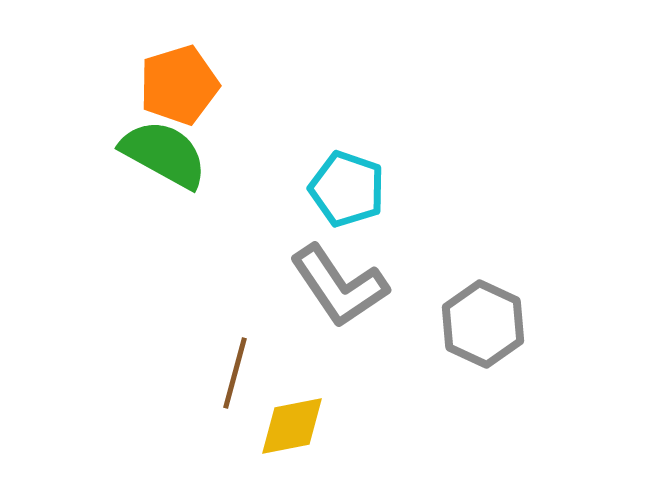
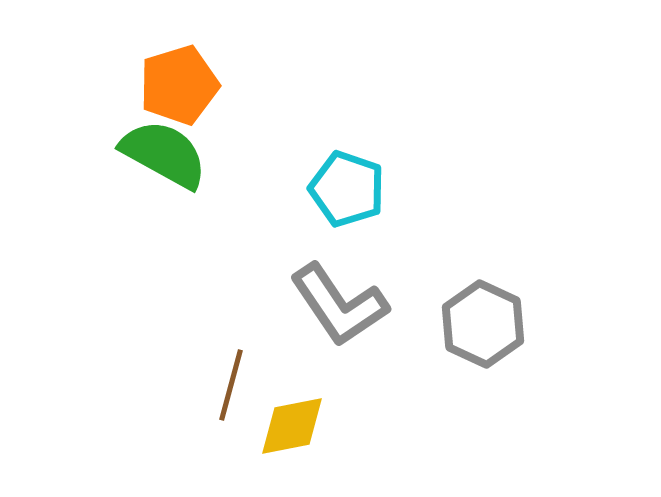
gray L-shape: moved 19 px down
brown line: moved 4 px left, 12 px down
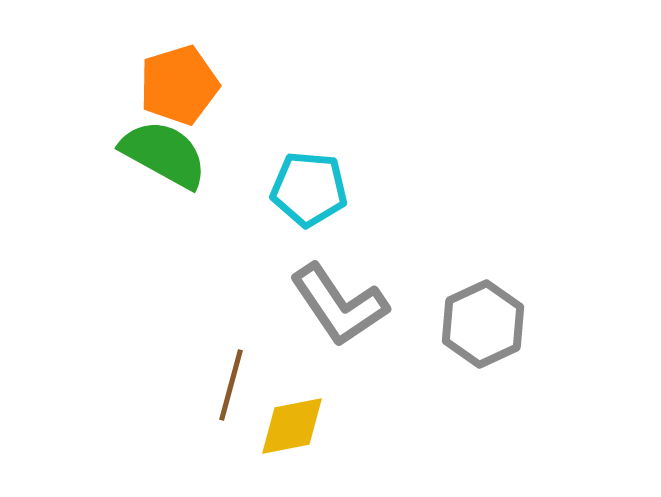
cyan pentagon: moved 38 px left; rotated 14 degrees counterclockwise
gray hexagon: rotated 10 degrees clockwise
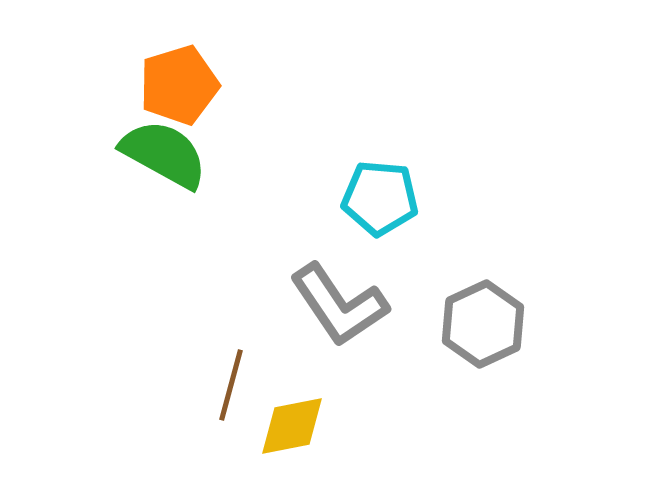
cyan pentagon: moved 71 px right, 9 px down
